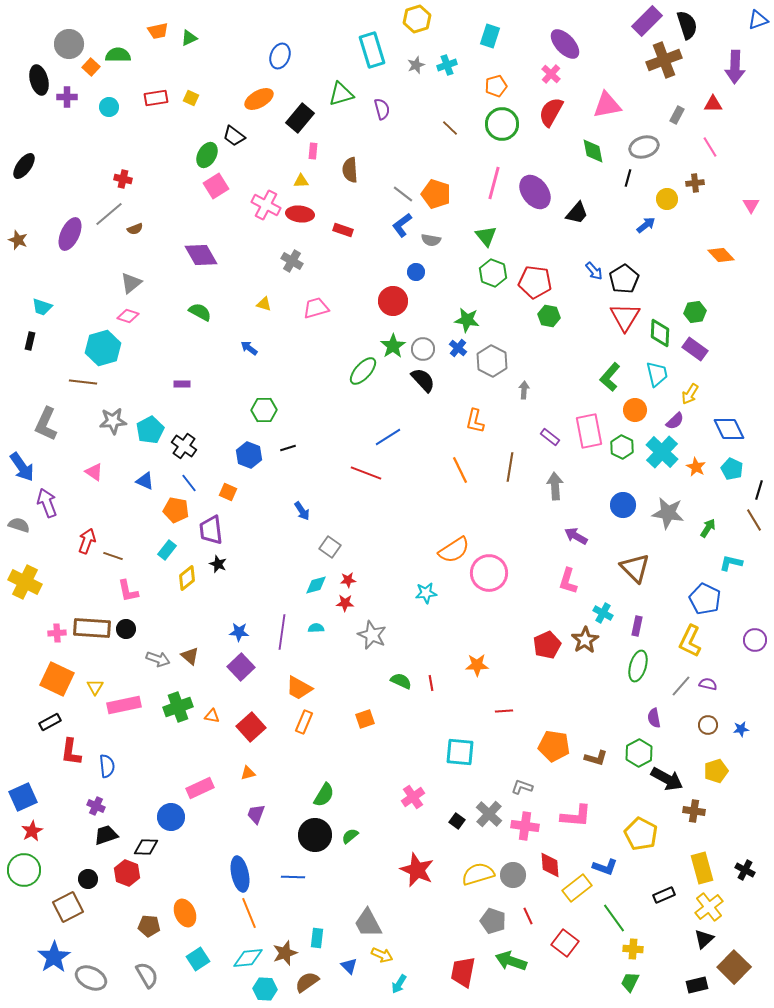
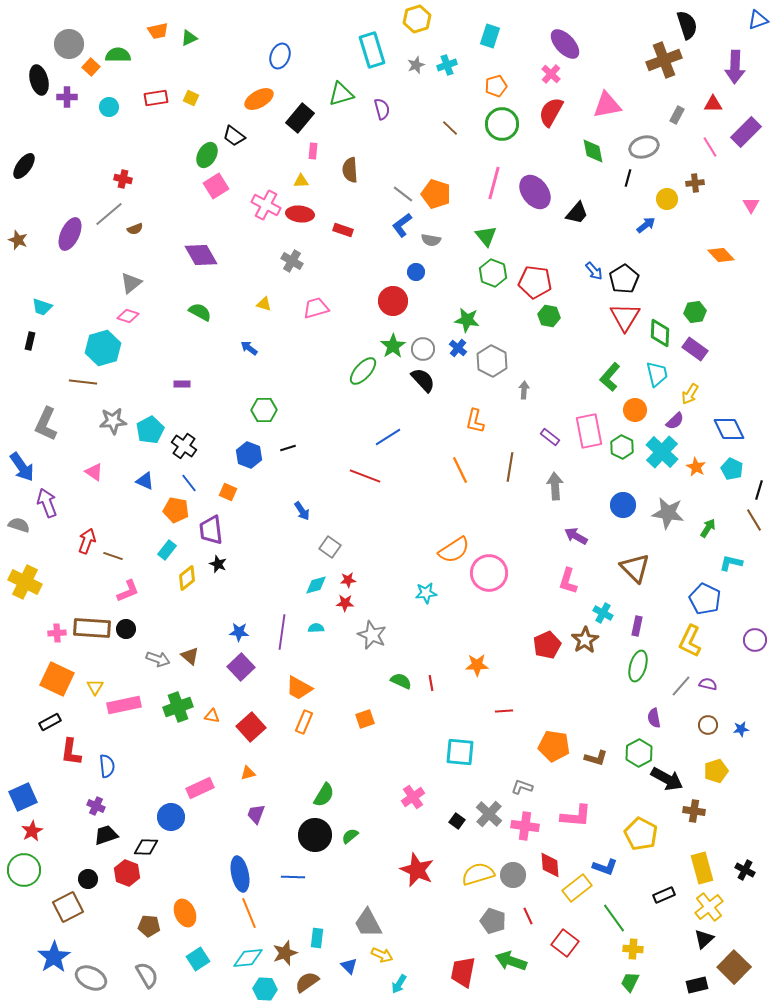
purple rectangle at (647, 21): moved 99 px right, 111 px down
red line at (366, 473): moved 1 px left, 3 px down
pink L-shape at (128, 591): rotated 100 degrees counterclockwise
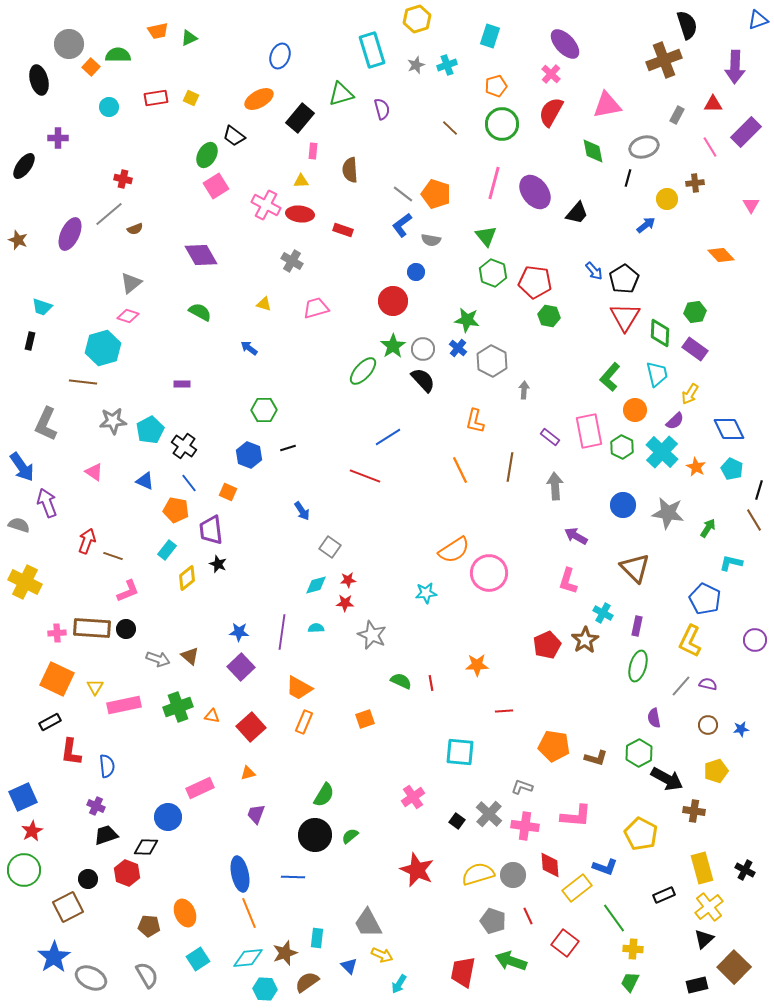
purple cross at (67, 97): moved 9 px left, 41 px down
blue circle at (171, 817): moved 3 px left
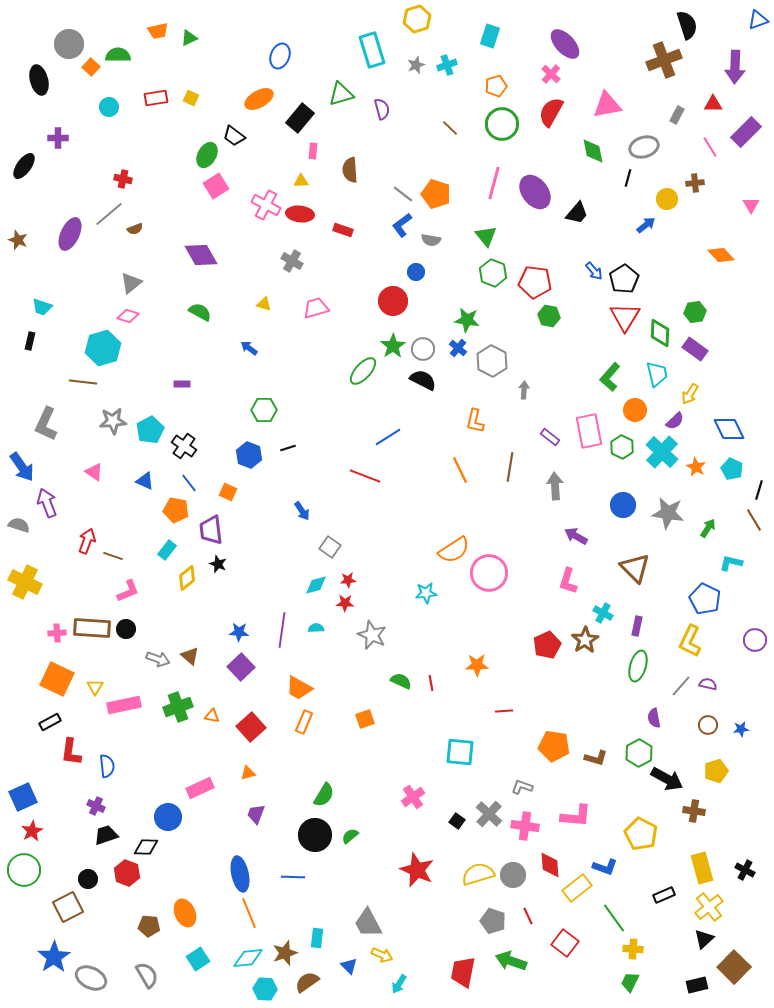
black semicircle at (423, 380): rotated 20 degrees counterclockwise
purple line at (282, 632): moved 2 px up
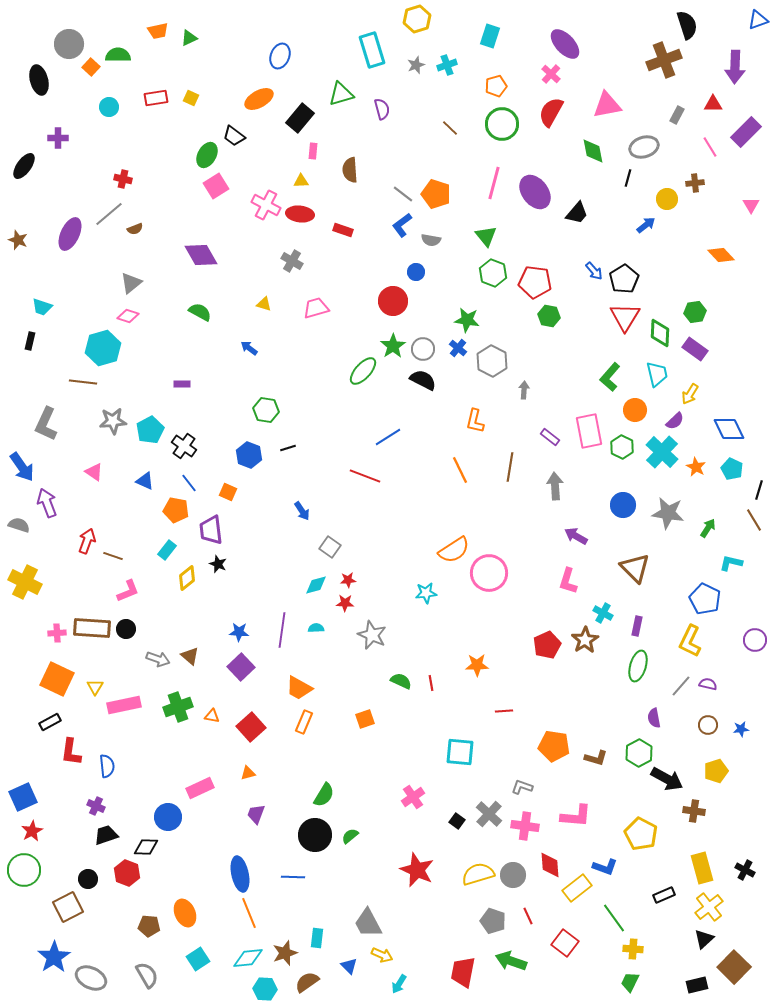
green hexagon at (264, 410): moved 2 px right; rotated 10 degrees clockwise
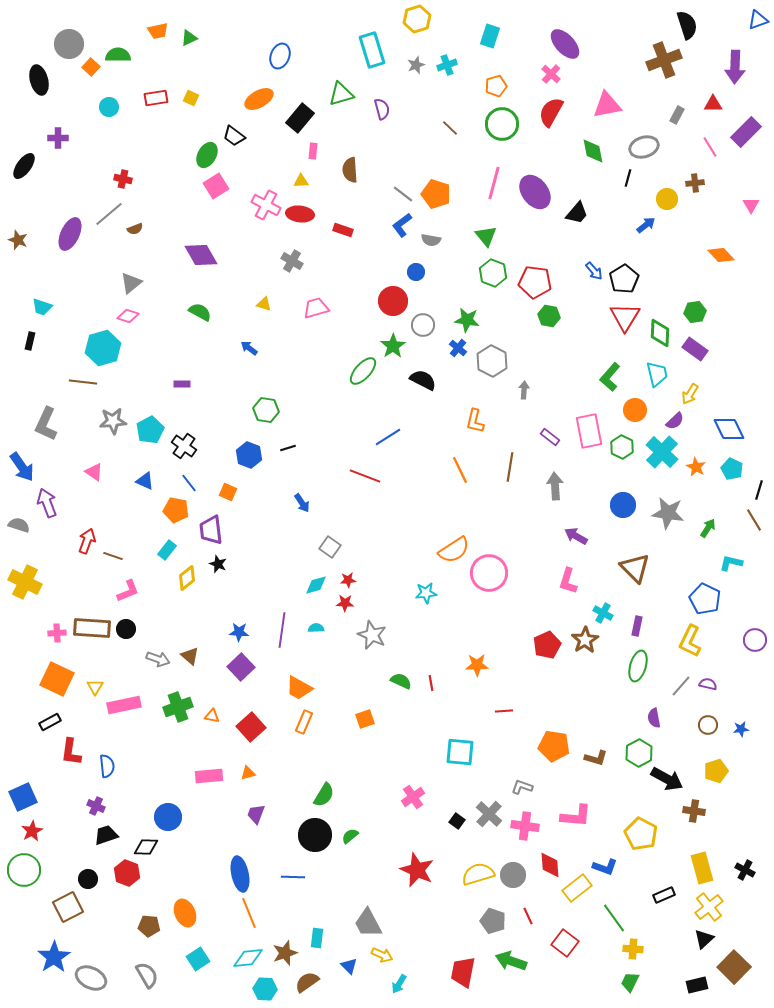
gray circle at (423, 349): moved 24 px up
blue arrow at (302, 511): moved 8 px up
pink rectangle at (200, 788): moved 9 px right, 12 px up; rotated 20 degrees clockwise
